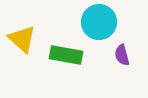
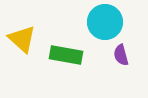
cyan circle: moved 6 px right
purple semicircle: moved 1 px left
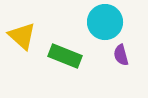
yellow triangle: moved 3 px up
green rectangle: moved 1 px left, 1 px down; rotated 12 degrees clockwise
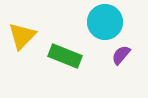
yellow triangle: rotated 32 degrees clockwise
purple semicircle: rotated 55 degrees clockwise
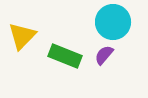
cyan circle: moved 8 px right
purple semicircle: moved 17 px left
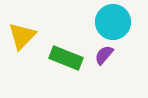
green rectangle: moved 1 px right, 2 px down
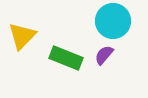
cyan circle: moved 1 px up
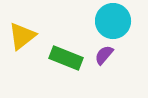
yellow triangle: rotated 8 degrees clockwise
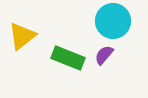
green rectangle: moved 2 px right
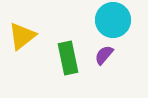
cyan circle: moved 1 px up
green rectangle: rotated 56 degrees clockwise
